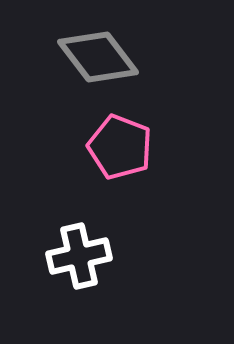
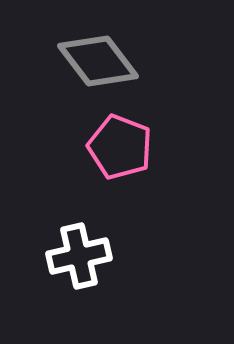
gray diamond: moved 4 px down
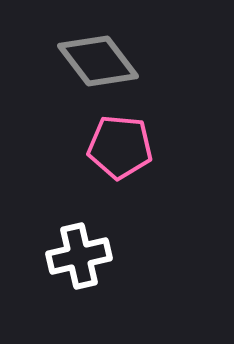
pink pentagon: rotated 16 degrees counterclockwise
